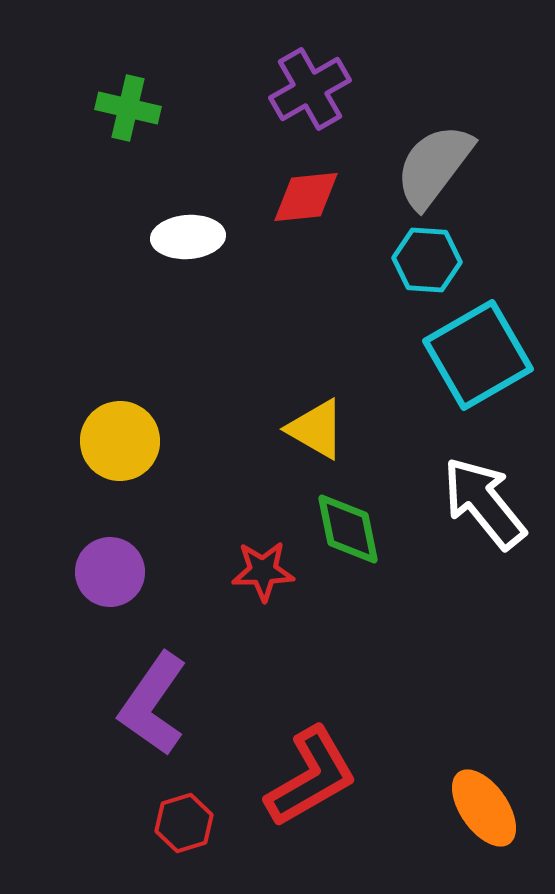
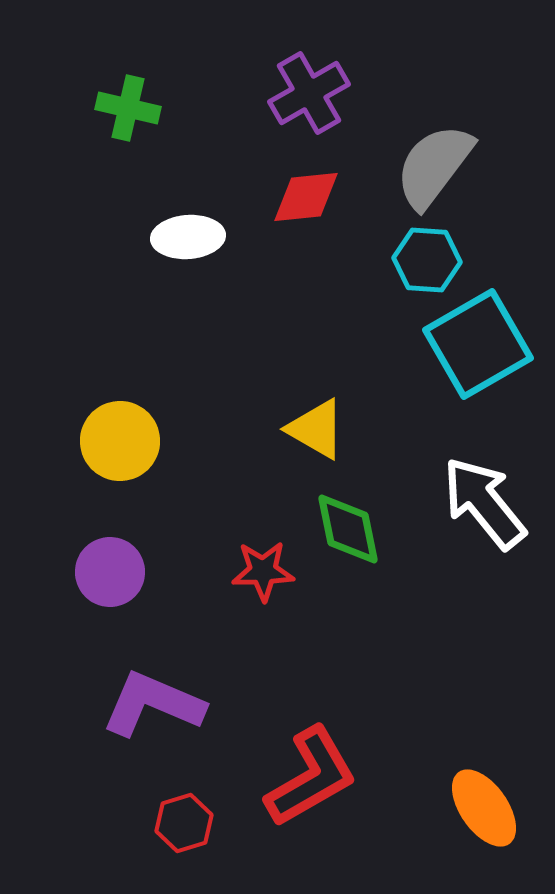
purple cross: moved 1 px left, 4 px down
cyan square: moved 11 px up
purple L-shape: rotated 78 degrees clockwise
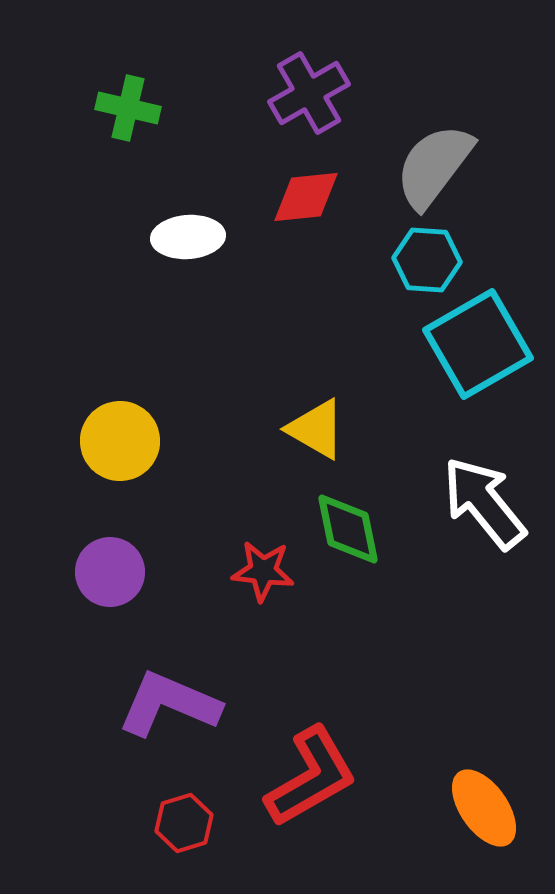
red star: rotated 8 degrees clockwise
purple L-shape: moved 16 px right
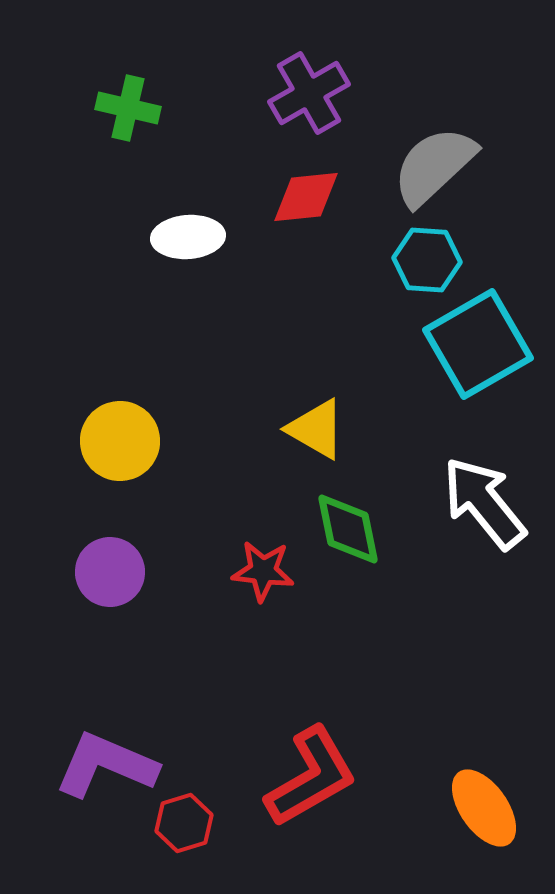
gray semicircle: rotated 10 degrees clockwise
purple L-shape: moved 63 px left, 61 px down
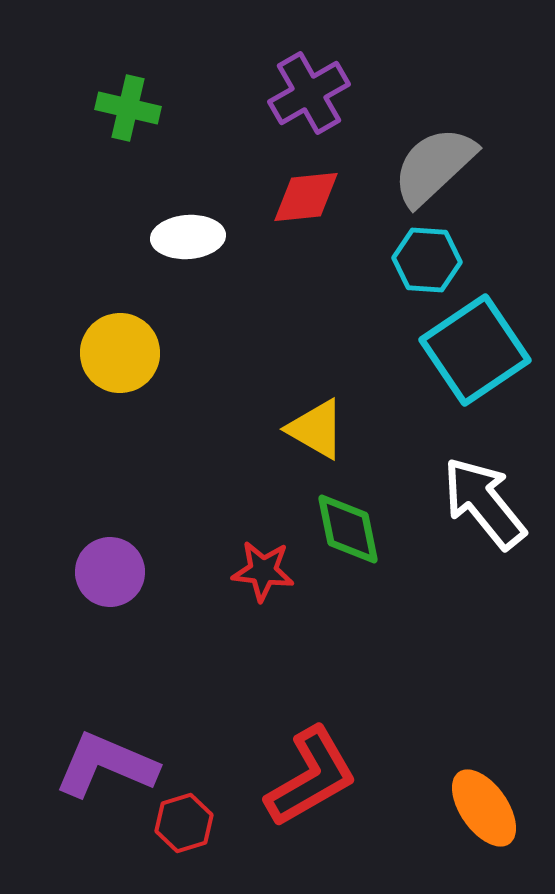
cyan square: moved 3 px left, 6 px down; rotated 4 degrees counterclockwise
yellow circle: moved 88 px up
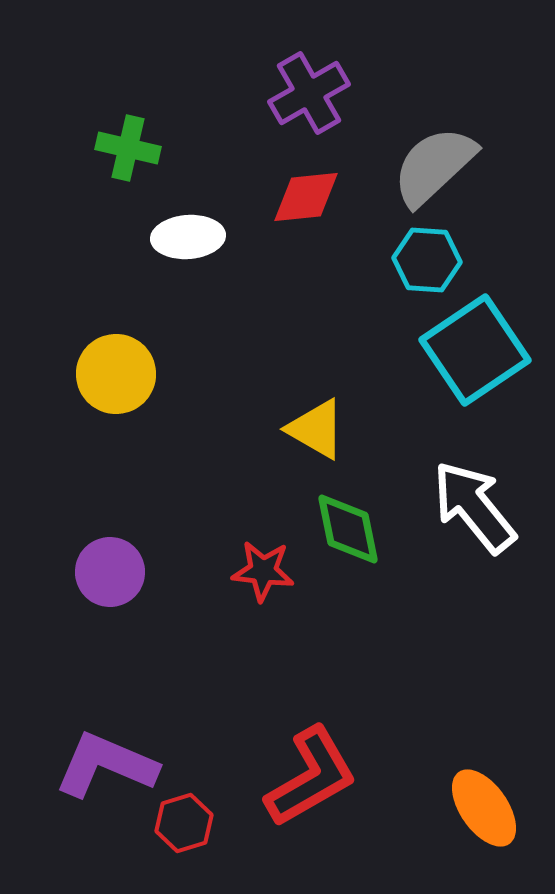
green cross: moved 40 px down
yellow circle: moved 4 px left, 21 px down
white arrow: moved 10 px left, 4 px down
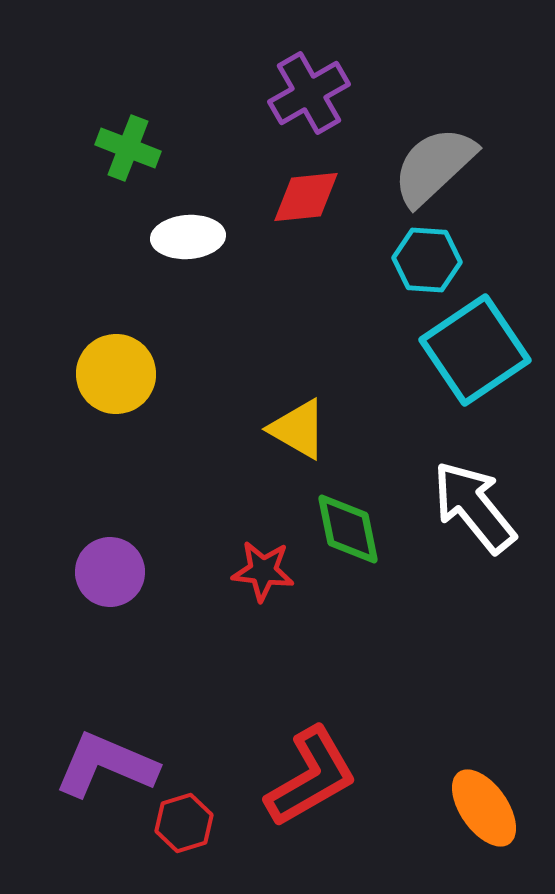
green cross: rotated 8 degrees clockwise
yellow triangle: moved 18 px left
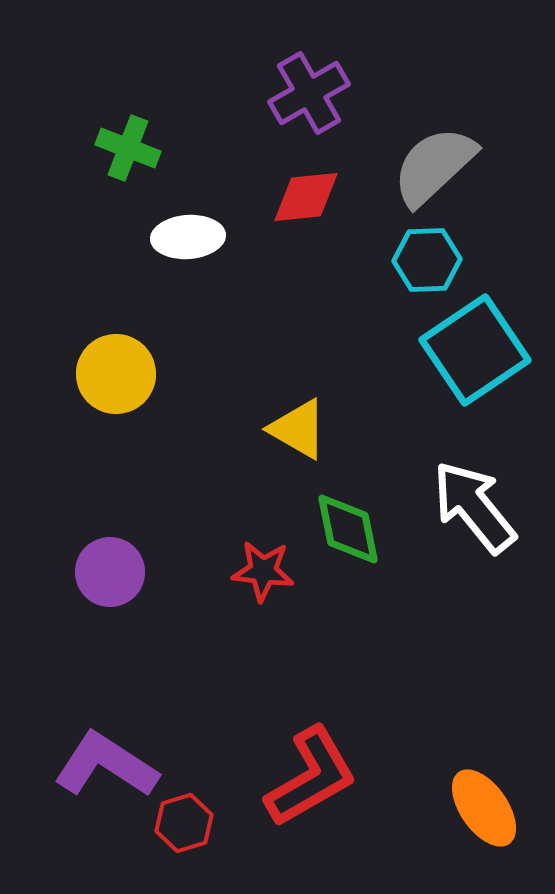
cyan hexagon: rotated 6 degrees counterclockwise
purple L-shape: rotated 10 degrees clockwise
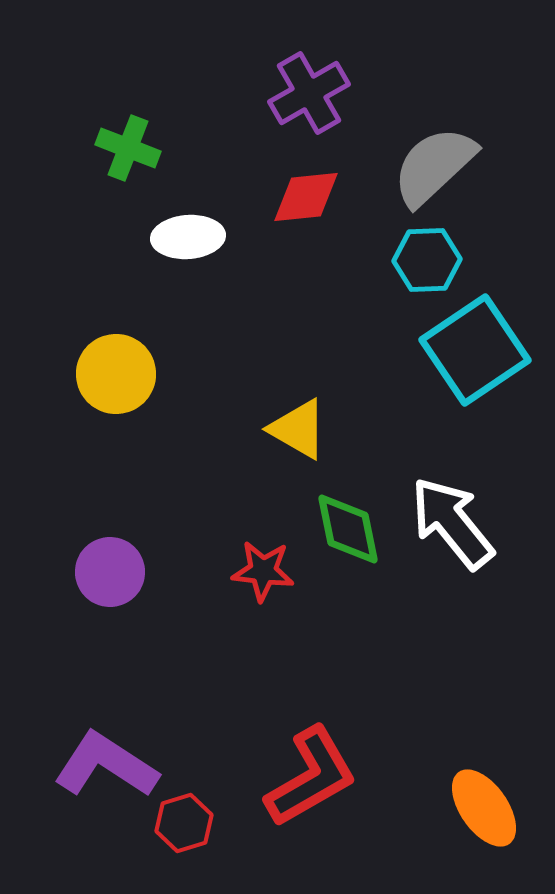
white arrow: moved 22 px left, 16 px down
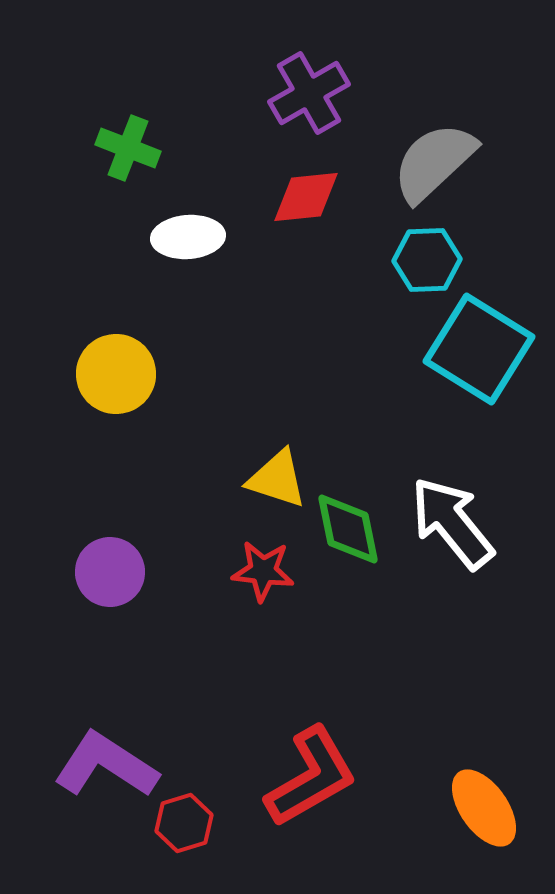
gray semicircle: moved 4 px up
cyan square: moved 4 px right, 1 px up; rotated 24 degrees counterclockwise
yellow triangle: moved 21 px left, 50 px down; rotated 12 degrees counterclockwise
